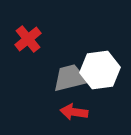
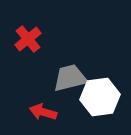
white hexagon: moved 27 px down
red arrow: moved 31 px left; rotated 8 degrees clockwise
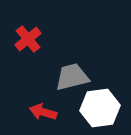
gray trapezoid: moved 2 px right, 1 px up
white hexagon: moved 11 px down
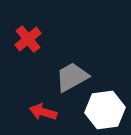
gray trapezoid: rotated 15 degrees counterclockwise
white hexagon: moved 5 px right, 2 px down
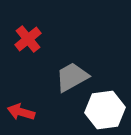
red arrow: moved 22 px left
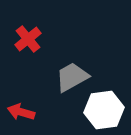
white hexagon: moved 1 px left
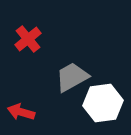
white hexagon: moved 1 px left, 7 px up
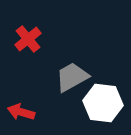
white hexagon: rotated 15 degrees clockwise
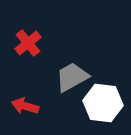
red cross: moved 4 px down
red arrow: moved 4 px right, 6 px up
